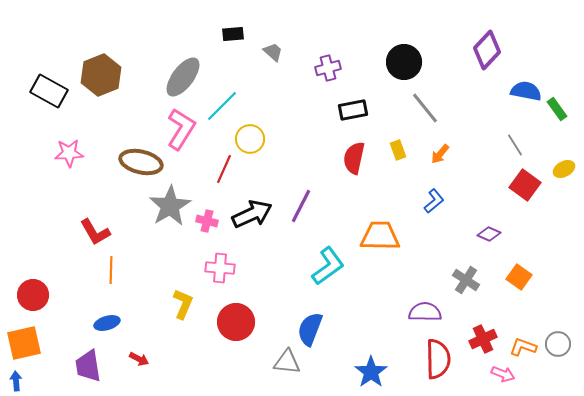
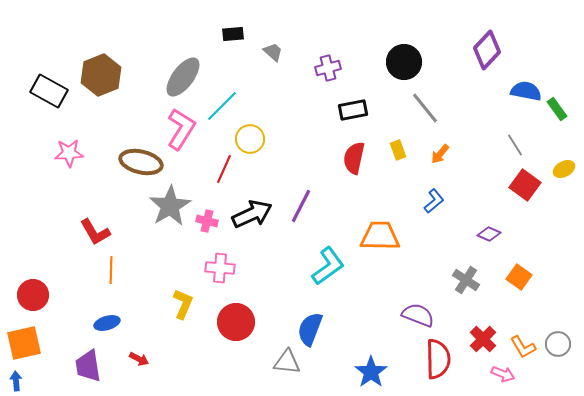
purple semicircle at (425, 312): moved 7 px left, 3 px down; rotated 20 degrees clockwise
red cross at (483, 339): rotated 20 degrees counterclockwise
orange L-shape at (523, 347): rotated 140 degrees counterclockwise
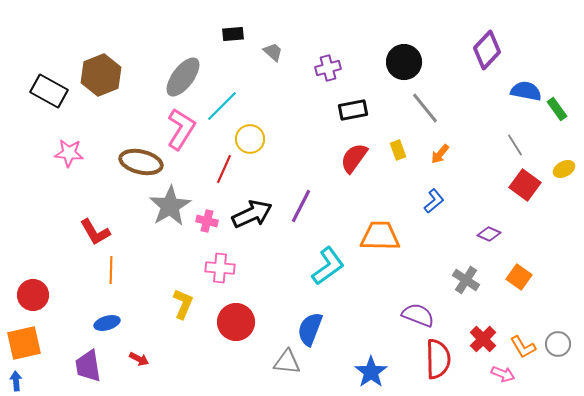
pink star at (69, 153): rotated 8 degrees clockwise
red semicircle at (354, 158): rotated 24 degrees clockwise
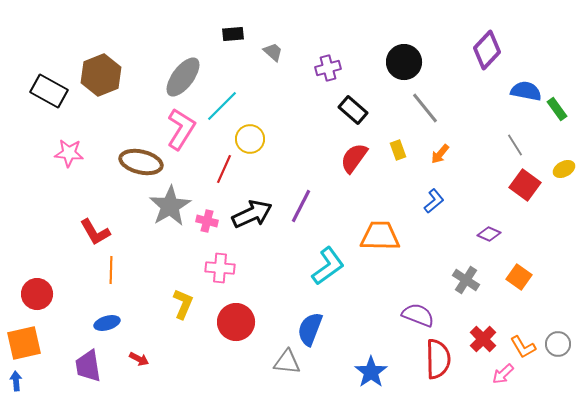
black rectangle at (353, 110): rotated 52 degrees clockwise
red circle at (33, 295): moved 4 px right, 1 px up
pink arrow at (503, 374): rotated 115 degrees clockwise
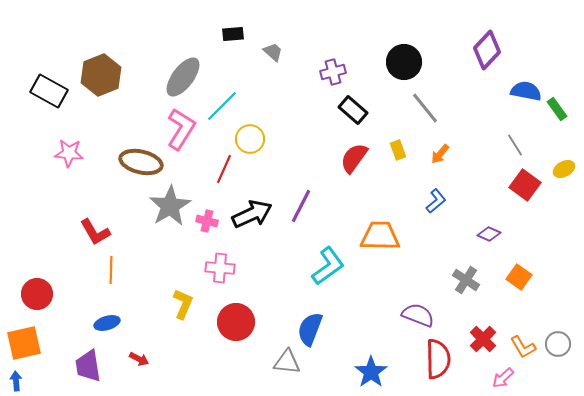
purple cross at (328, 68): moved 5 px right, 4 px down
blue L-shape at (434, 201): moved 2 px right
pink arrow at (503, 374): moved 4 px down
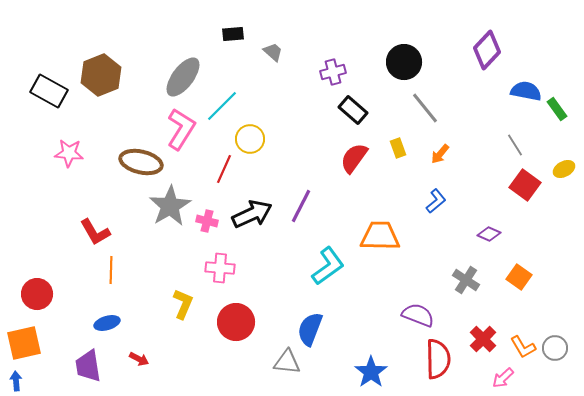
yellow rectangle at (398, 150): moved 2 px up
gray circle at (558, 344): moved 3 px left, 4 px down
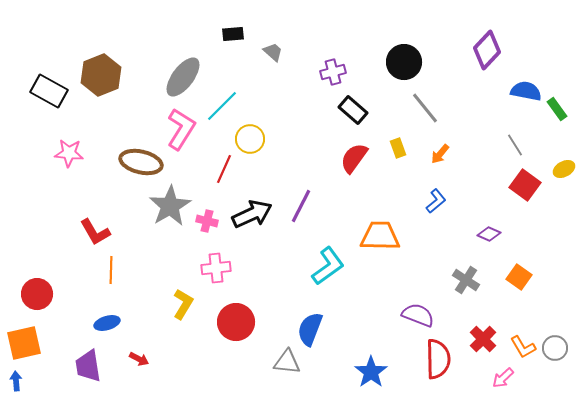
pink cross at (220, 268): moved 4 px left; rotated 12 degrees counterclockwise
yellow L-shape at (183, 304): rotated 8 degrees clockwise
